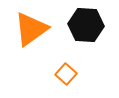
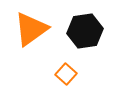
black hexagon: moved 1 px left, 6 px down; rotated 12 degrees counterclockwise
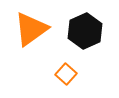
black hexagon: rotated 16 degrees counterclockwise
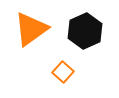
orange square: moved 3 px left, 2 px up
